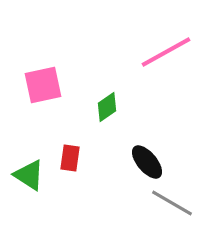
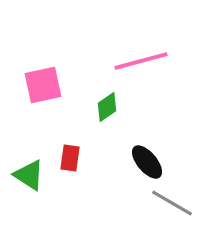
pink line: moved 25 px left, 9 px down; rotated 14 degrees clockwise
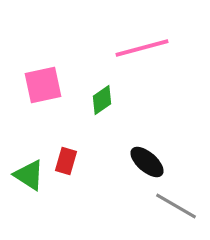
pink line: moved 1 px right, 13 px up
green diamond: moved 5 px left, 7 px up
red rectangle: moved 4 px left, 3 px down; rotated 8 degrees clockwise
black ellipse: rotated 9 degrees counterclockwise
gray line: moved 4 px right, 3 px down
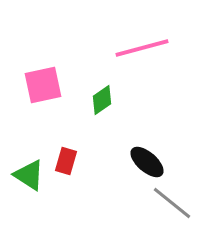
gray line: moved 4 px left, 3 px up; rotated 9 degrees clockwise
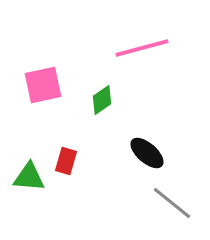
black ellipse: moved 9 px up
green triangle: moved 2 px down; rotated 28 degrees counterclockwise
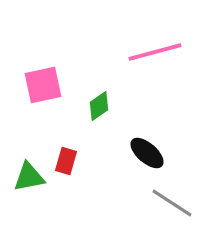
pink line: moved 13 px right, 4 px down
green diamond: moved 3 px left, 6 px down
green triangle: rotated 16 degrees counterclockwise
gray line: rotated 6 degrees counterclockwise
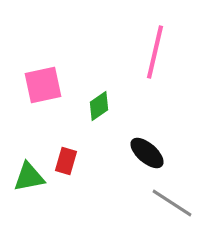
pink line: rotated 62 degrees counterclockwise
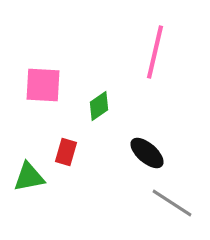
pink square: rotated 15 degrees clockwise
red rectangle: moved 9 px up
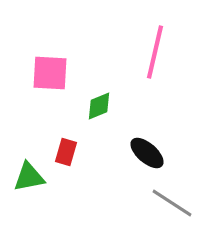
pink square: moved 7 px right, 12 px up
green diamond: rotated 12 degrees clockwise
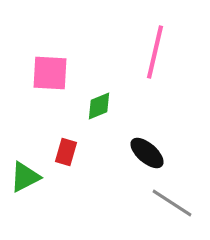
green triangle: moved 4 px left; rotated 16 degrees counterclockwise
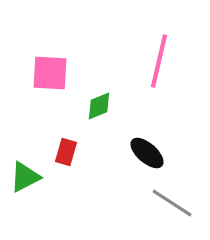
pink line: moved 4 px right, 9 px down
